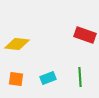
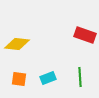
orange square: moved 3 px right
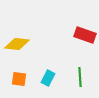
cyan rectangle: rotated 42 degrees counterclockwise
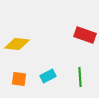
cyan rectangle: moved 2 px up; rotated 35 degrees clockwise
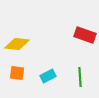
orange square: moved 2 px left, 6 px up
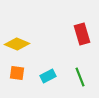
red rectangle: moved 3 px left, 1 px up; rotated 55 degrees clockwise
yellow diamond: rotated 15 degrees clockwise
green line: rotated 18 degrees counterclockwise
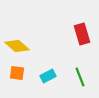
yellow diamond: moved 2 px down; rotated 20 degrees clockwise
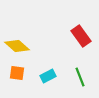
red rectangle: moved 1 px left, 2 px down; rotated 20 degrees counterclockwise
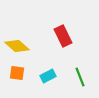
red rectangle: moved 18 px left; rotated 10 degrees clockwise
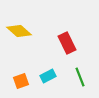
red rectangle: moved 4 px right, 7 px down
yellow diamond: moved 2 px right, 15 px up
orange square: moved 4 px right, 8 px down; rotated 28 degrees counterclockwise
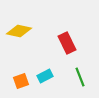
yellow diamond: rotated 30 degrees counterclockwise
cyan rectangle: moved 3 px left
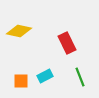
orange square: rotated 21 degrees clockwise
